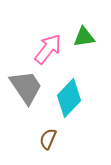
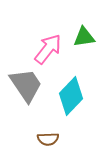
gray trapezoid: moved 2 px up
cyan diamond: moved 2 px right, 2 px up
brown semicircle: rotated 115 degrees counterclockwise
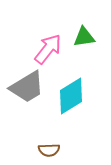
gray trapezoid: moved 1 px right, 2 px down; rotated 93 degrees clockwise
cyan diamond: rotated 15 degrees clockwise
brown semicircle: moved 1 px right, 11 px down
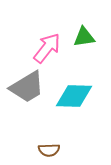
pink arrow: moved 1 px left, 1 px up
cyan diamond: moved 3 px right; rotated 33 degrees clockwise
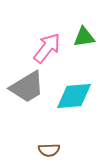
cyan diamond: rotated 6 degrees counterclockwise
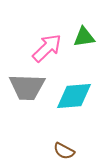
pink arrow: rotated 8 degrees clockwise
gray trapezoid: rotated 33 degrees clockwise
brown semicircle: moved 15 px right, 1 px down; rotated 30 degrees clockwise
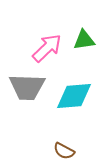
green triangle: moved 3 px down
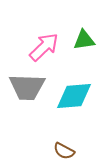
pink arrow: moved 3 px left, 1 px up
